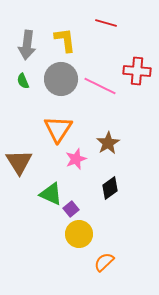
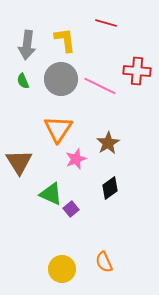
yellow circle: moved 17 px left, 35 px down
orange semicircle: rotated 70 degrees counterclockwise
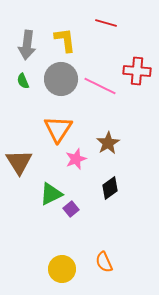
green triangle: rotated 50 degrees counterclockwise
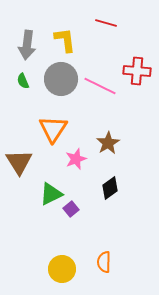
orange triangle: moved 5 px left
orange semicircle: rotated 25 degrees clockwise
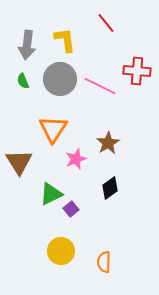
red line: rotated 35 degrees clockwise
gray circle: moved 1 px left
yellow circle: moved 1 px left, 18 px up
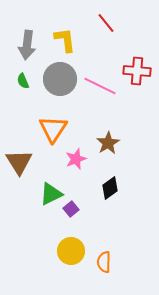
yellow circle: moved 10 px right
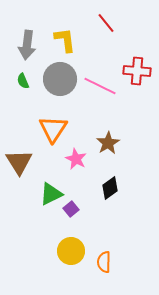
pink star: rotated 25 degrees counterclockwise
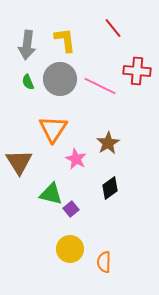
red line: moved 7 px right, 5 px down
green semicircle: moved 5 px right, 1 px down
green triangle: rotated 40 degrees clockwise
yellow circle: moved 1 px left, 2 px up
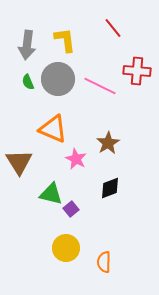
gray circle: moved 2 px left
orange triangle: rotated 40 degrees counterclockwise
black diamond: rotated 15 degrees clockwise
yellow circle: moved 4 px left, 1 px up
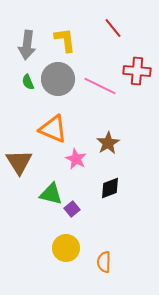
purple square: moved 1 px right
